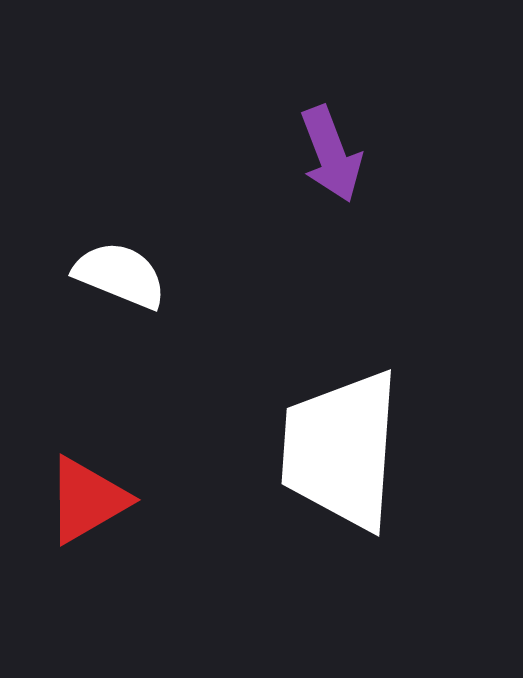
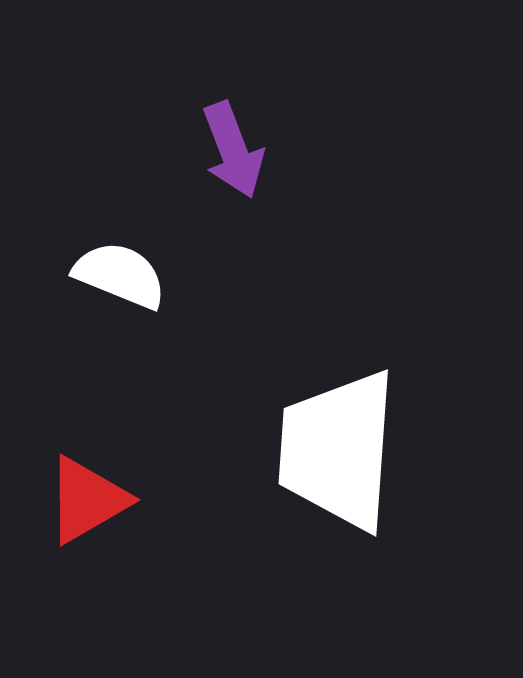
purple arrow: moved 98 px left, 4 px up
white trapezoid: moved 3 px left
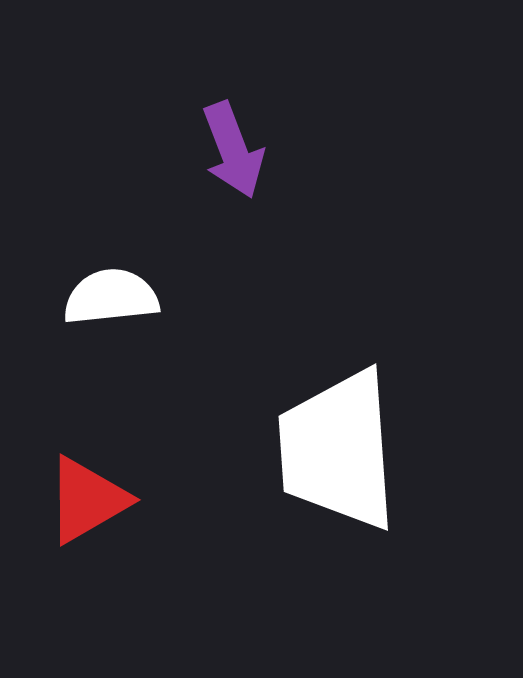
white semicircle: moved 9 px left, 22 px down; rotated 28 degrees counterclockwise
white trapezoid: rotated 8 degrees counterclockwise
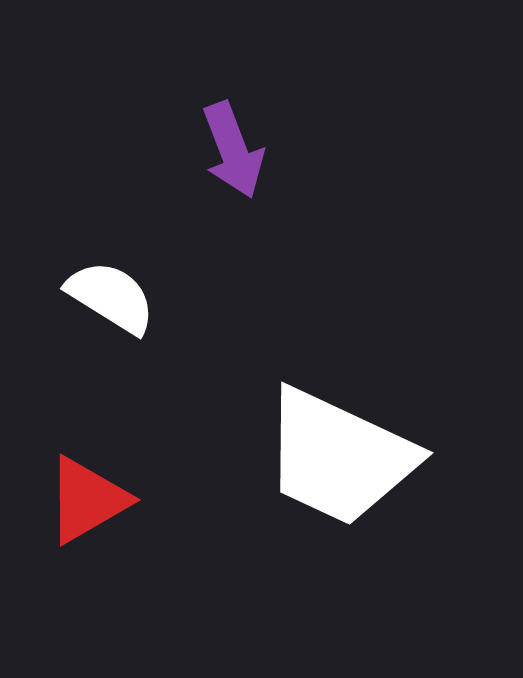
white semicircle: rotated 38 degrees clockwise
white trapezoid: moved 1 px right, 7 px down; rotated 61 degrees counterclockwise
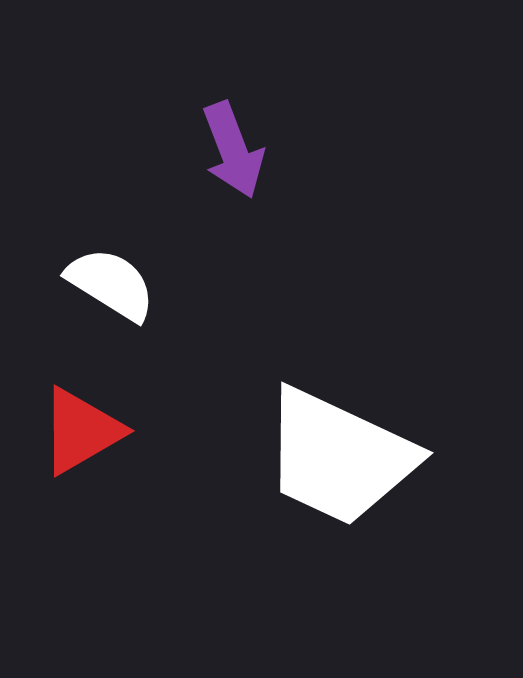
white semicircle: moved 13 px up
red triangle: moved 6 px left, 69 px up
